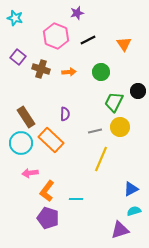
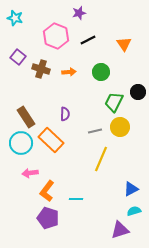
purple star: moved 2 px right
black circle: moved 1 px down
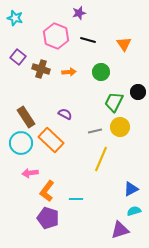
black line: rotated 42 degrees clockwise
purple semicircle: rotated 64 degrees counterclockwise
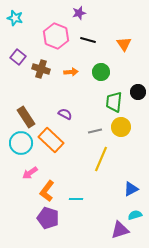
orange arrow: moved 2 px right
green trapezoid: rotated 20 degrees counterclockwise
yellow circle: moved 1 px right
pink arrow: rotated 28 degrees counterclockwise
cyan semicircle: moved 1 px right, 4 px down
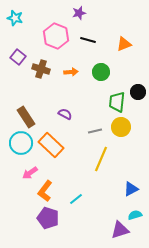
orange triangle: rotated 42 degrees clockwise
green trapezoid: moved 3 px right
orange rectangle: moved 5 px down
orange L-shape: moved 2 px left
cyan line: rotated 40 degrees counterclockwise
